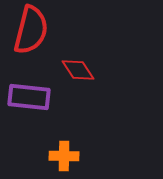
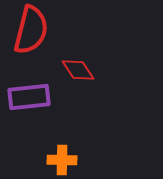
purple rectangle: rotated 12 degrees counterclockwise
orange cross: moved 2 px left, 4 px down
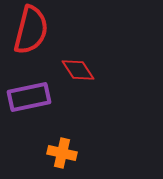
purple rectangle: rotated 6 degrees counterclockwise
orange cross: moved 7 px up; rotated 12 degrees clockwise
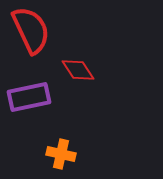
red semicircle: rotated 39 degrees counterclockwise
orange cross: moved 1 px left, 1 px down
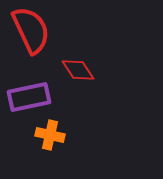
orange cross: moved 11 px left, 19 px up
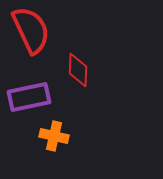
red diamond: rotated 36 degrees clockwise
orange cross: moved 4 px right, 1 px down
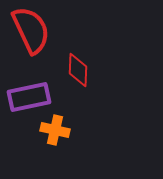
orange cross: moved 1 px right, 6 px up
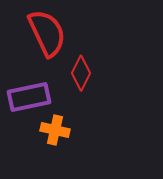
red semicircle: moved 16 px right, 3 px down
red diamond: moved 3 px right, 3 px down; rotated 24 degrees clockwise
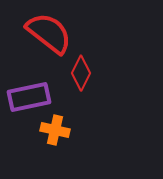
red semicircle: moved 2 px right; rotated 27 degrees counterclockwise
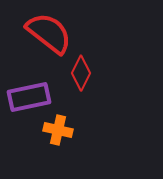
orange cross: moved 3 px right
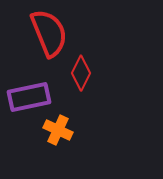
red semicircle: rotated 30 degrees clockwise
orange cross: rotated 12 degrees clockwise
